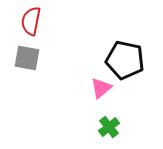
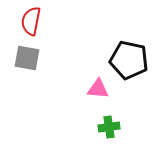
black pentagon: moved 4 px right
pink triangle: moved 3 px left, 1 px down; rotated 45 degrees clockwise
green cross: rotated 30 degrees clockwise
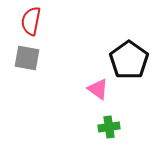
black pentagon: rotated 24 degrees clockwise
pink triangle: rotated 30 degrees clockwise
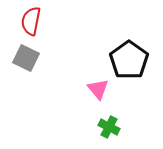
gray square: moved 1 px left; rotated 16 degrees clockwise
pink triangle: rotated 15 degrees clockwise
green cross: rotated 35 degrees clockwise
